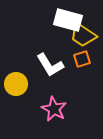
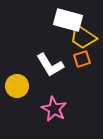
yellow trapezoid: moved 2 px down
yellow circle: moved 1 px right, 2 px down
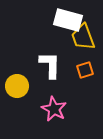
yellow trapezoid: rotated 36 degrees clockwise
orange square: moved 3 px right, 11 px down
white L-shape: rotated 148 degrees counterclockwise
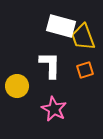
white rectangle: moved 7 px left, 6 px down
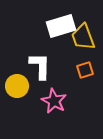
white rectangle: rotated 32 degrees counterclockwise
white L-shape: moved 10 px left, 1 px down
pink star: moved 8 px up
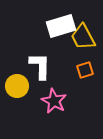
yellow trapezoid: rotated 8 degrees counterclockwise
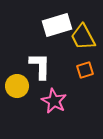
white rectangle: moved 4 px left, 1 px up
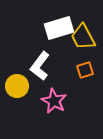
white rectangle: moved 2 px right, 3 px down
white L-shape: rotated 144 degrees counterclockwise
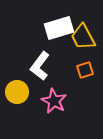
yellow circle: moved 6 px down
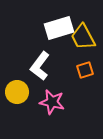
pink star: moved 2 px left, 1 px down; rotated 15 degrees counterclockwise
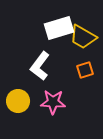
yellow trapezoid: rotated 32 degrees counterclockwise
yellow circle: moved 1 px right, 9 px down
pink star: moved 1 px right; rotated 10 degrees counterclockwise
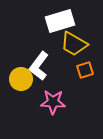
white rectangle: moved 1 px right, 7 px up
yellow trapezoid: moved 9 px left, 7 px down
white L-shape: moved 1 px left
yellow circle: moved 3 px right, 22 px up
